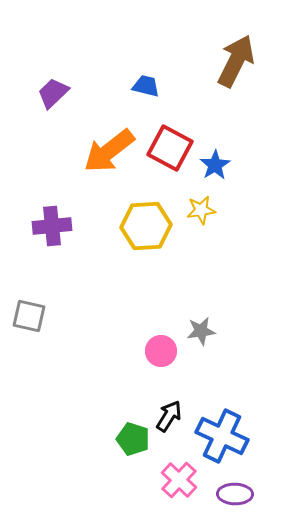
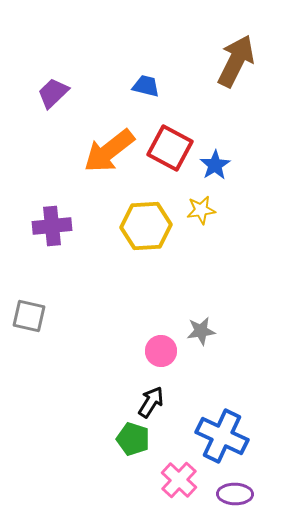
black arrow: moved 18 px left, 14 px up
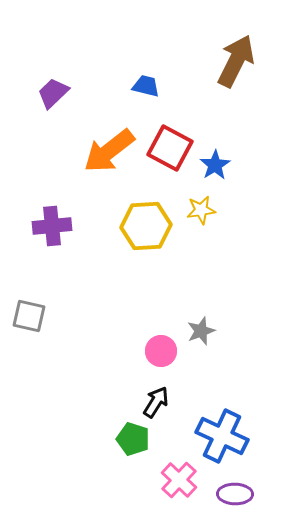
gray star: rotated 12 degrees counterclockwise
black arrow: moved 5 px right
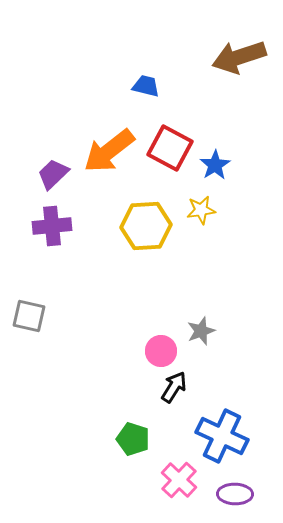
brown arrow: moved 3 px right, 4 px up; rotated 134 degrees counterclockwise
purple trapezoid: moved 81 px down
black arrow: moved 18 px right, 15 px up
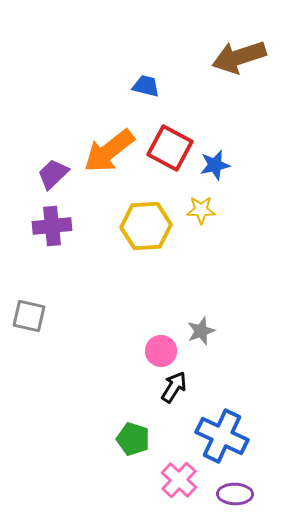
blue star: rotated 20 degrees clockwise
yellow star: rotated 8 degrees clockwise
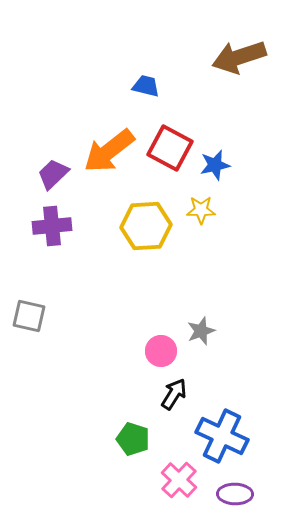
black arrow: moved 7 px down
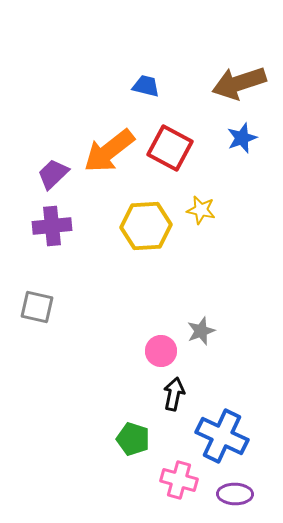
brown arrow: moved 26 px down
blue star: moved 27 px right, 27 px up; rotated 8 degrees counterclockwise
yellow star: rotated 12 degrees clockwise
gray square: moved 8 px right, 9 px up
black arrow: rotated 20 degrees counterclockwise
pink cross: rotated 27 degrees counterclockwise
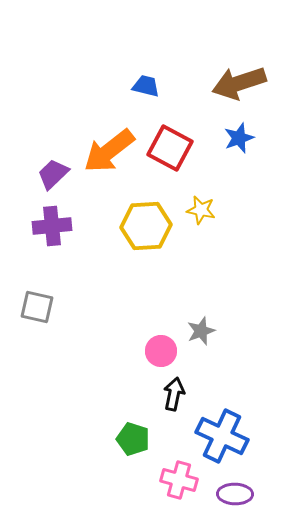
blue star: moved 3 px left
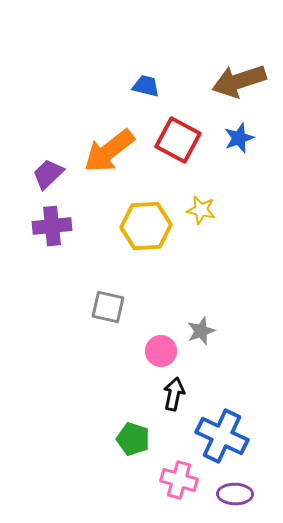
brown arrow: moved 2 px up
red square: moved 8 px right, 8 px up
purple trapezoid: moved 5 px left
gray square: moved 71 px right
